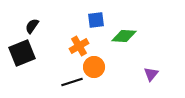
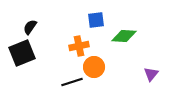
black semicircle: moved 2 px left, 1 px down
orange cross: rotated 18 degrees clockwise
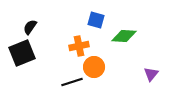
blue square: rotated 24 degrees clockwise
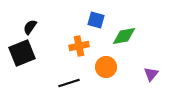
green diamond: rotated 15 degrees counterclockwise
orange circle: moved 12 px right
black line: moved 3 px left, 1 px down
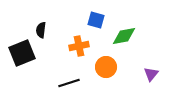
black semicircle: moved 11 px right, 3 px down; rotated 28 degrees counterclockwise
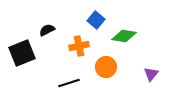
blue square: rotated 24 degrees clockwise
black semicircle: moved 6 px right; rotated 56 degrees clockwise
green diamond: rotated 20 degrees clockwise
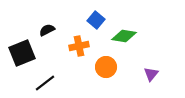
black line: moved 24 px left; rotated 20 degrees counterclockwise
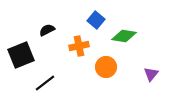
black square: moved 1 px left, 2 px down
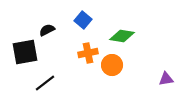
blue square: moved 13 px left
green diamond: moved 2 px left
orange cross: moved 9 px right, 7 px down
black square: moved 4 px right, 3 px up; rotated 12 degrees clockwise
orange circle: moved 6 px right, 2 px up
purple triangle: moved 15 px right, 5 px down; rotated 42 degrees clockwise
